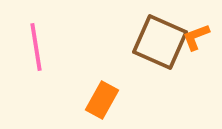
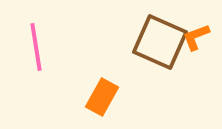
orange rectangle: moved 3 px up
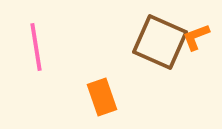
orange rectangle: rotated 48 degrees counterclockwise
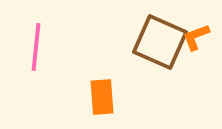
pink line: rotated 15 degrees clockwise
orange rectangle: rotated 15 degrees clockwise
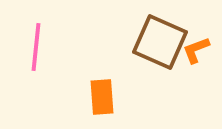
orange L-shape: moved 13 px down
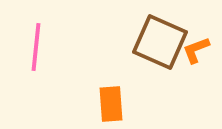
orange rectangle: moved 9 px right, 7 px down
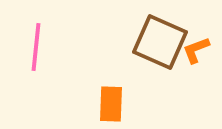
orange rectangle: rotated 6 degrees clockwise
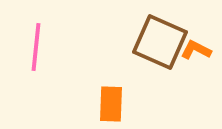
orange L-shape: rotated 48 degrees clockwise
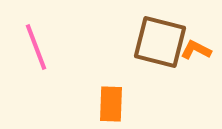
brown square: rotated 10 degrees counterclockwise
pink line: rotated 27 degrees counterclockwise
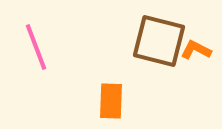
brown square: moved 1 px left, 1 px up
orange rectangle: moved 3 px up
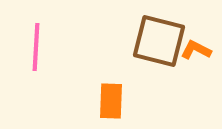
pink line: rotated 24 degrees clockwise
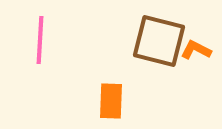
pink line: moved 4 px right, 7 px up
